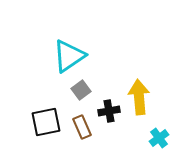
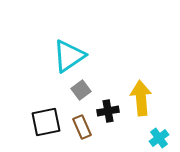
yellow arrow: moved 2 px right, 1 px down
black cross: moved 1 px left
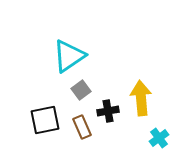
black square: moved 1 px left, 2 px up
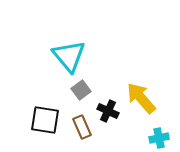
cyan triangle: rotated 36 degrees counterclockwise
yellow arrow: rotated 36 degrees counterclockwise
black cross: rotated 35 degrees clockwise
black square: rotated 20 degrees clockwise
cyan cross: rotated 24 degrees clockwise
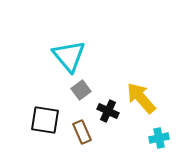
brown rectangle: moved 5 px down
